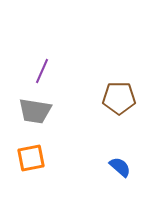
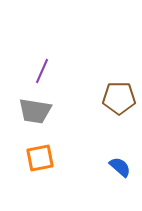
orange square: moved 9 px right
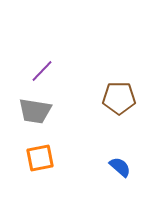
purple line: rotated 20 degrees clockwise
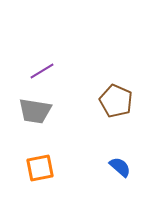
purple line: rotated 15 degrees clockwise
brown pentagon: moved 3 px left, 3 px down; rotated 24 degrees clockwise
orange square: moved 10 px down
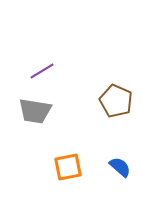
orange square: moved 28 px right, 1 px up
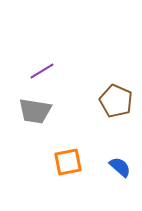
orange square: moved 5 px up
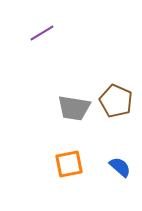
purple line: moved 38 px up
gray trapezoid: moved 39 px right, 3 px up
orange square: moved 1 px right, 2 px down
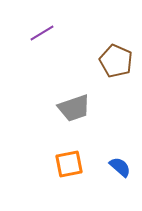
brown pentagon: moved 40 px up
gray trapezoid: rotated 28 degrees counterclockwise
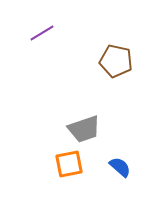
brown pentagon: rotated 12 degrees counterclockwise
gray trapezoid: moved 10 px right, 21 px down
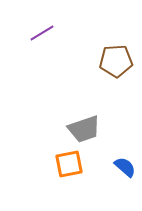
brown pentagon: rotated 16 degrees counterclockwise
blue semicircle: moved 5 px right
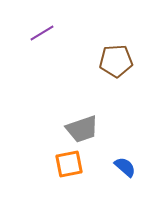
gray trapezoid: moved 2 px left
